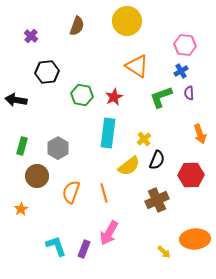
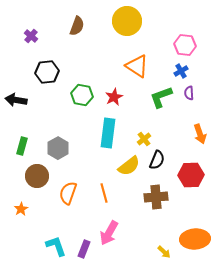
orange semicircle: moved 3 px left, 1 px down
brown cross: moved 1 px left, 3 px up; rotated 20 degrees clockwise
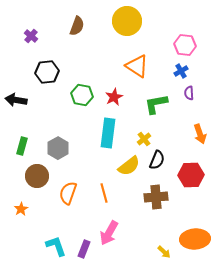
green L-shape: moved 5 px left, 7 px down; rotated 10 degrees clockwise
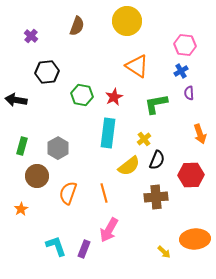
pink arrow: moved 3 px up
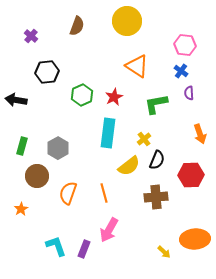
blue cross: rotated 24 degrees counterclockwise
green hexagon: rotated 25 degrees clockwise
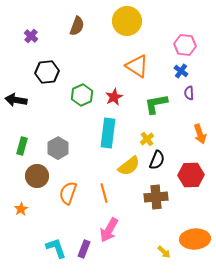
yellow cross: moved 3 px right
cyan L-shape: moved 2 px down
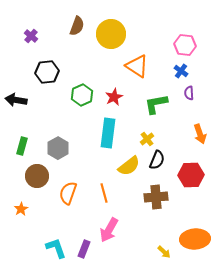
yellow circle: moved 16 px left, 13 px down
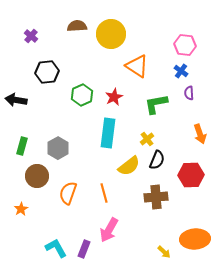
brown semicircle: rotated 114 degrees counterclockwise
cyan L-shape: rotated 10 degrees counterclockwise
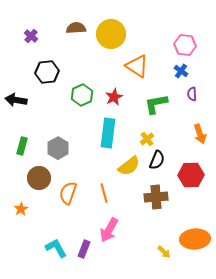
brown semicircle: moved 1 px left, 2 px down
purple semicircle: moved 3 px right, 1 px down
brown circle: moved 2 px right, 2 px down
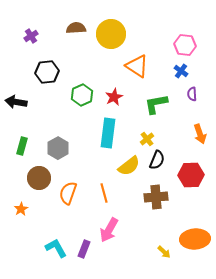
purple cross: rotated 16 degrees clockwise
black arrow: moved 2 px down
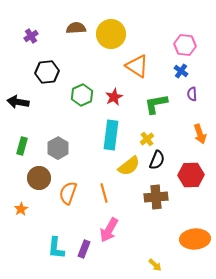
black arrow: moved 2 px right
cyan rectangle: moved 3 px right, 2 px down
cyan L-shape: rotated 145 degrees counterclockwise
yellow arrow: moved 9 px left, 13 px down
